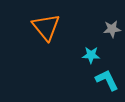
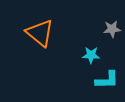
orange triangle: moved 6 px left, 6 px down; rotated 12 degrees counterclockwise
cyan L-shape: rotated 115 degrees clockwise
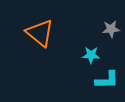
gray star: moved 1 px left
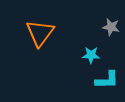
gray star: moved 2 px up; rotated 18 degrees clockwise
orange triangle: rotated 28 degrees clockwise
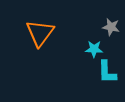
cyan star: moved 3 px right, 6 px up
cyan L-shape: moved 8 px up; rotated 90 degrees clockwise
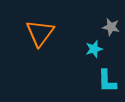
cyan star: rotated 18 degrees counterclockwise
cyan L-shape: moved 9 px down
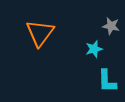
gray star: moved 1 px up
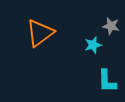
orange triangle: rotated 16 degrees clockwise
cyan star: moved 1 px left, 4 px up
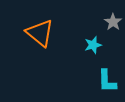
gray star: moved 2 px right, 4 px up; rotated 24 degrees clockwise
orange triangle: rotated 44 degrees counterclockwise
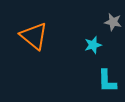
gray star: rotated 24 degrees counterclockwise
orange triangle: moved 6 px left, 3 px down
